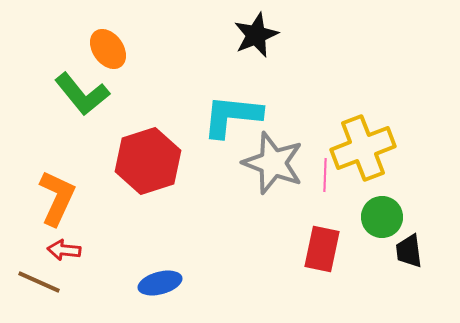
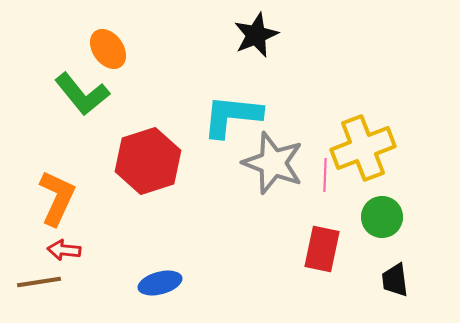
black trapezoid: moved 14 px left, 29 px down
brown line: rotated 33 degrees counterclockwise
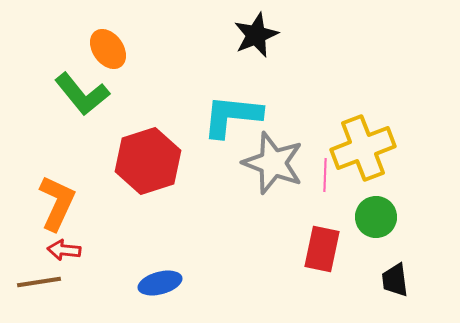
orange L-shape: moved 5 px down
green circle: moved 6 px left
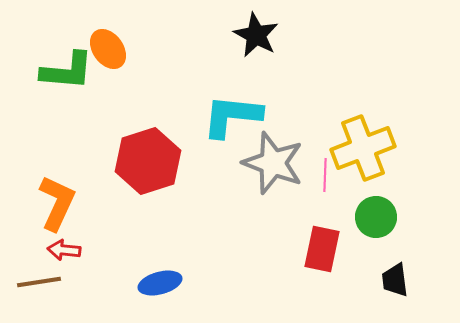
black star: rotated 21 degrees counterclockwise
green L-shape: moved 15 px left, 23 px up; rotated 46 degrees counterclockwise
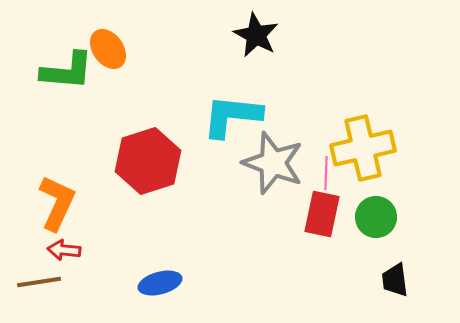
yellow cross: rotated 8 degrees clockwise
pink line: moved 1 px right, 2 px up
red rectangle: moved 35 px up
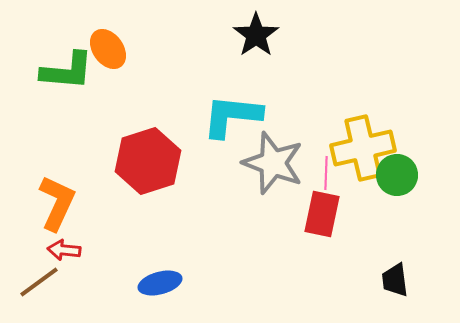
black star: rotated 9 degrees clockwise
green circle: moved 21 px right, 42 px up
brown line: rotated 27 degrees counterclockwise
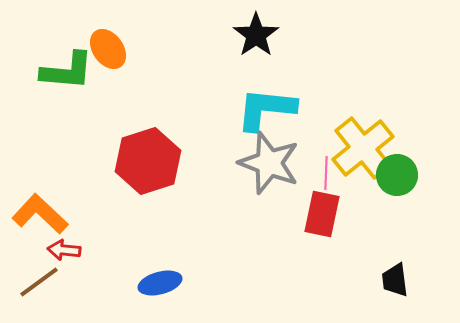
cyan L-shape: moved 34 px right, 7 px up
yellow cross: rotated 26 degrees counterclockwise
gray star: moved 4 px left
orange L-shape: moved 17 px left, 11 px down; rotated 72 degrees counterclockwise
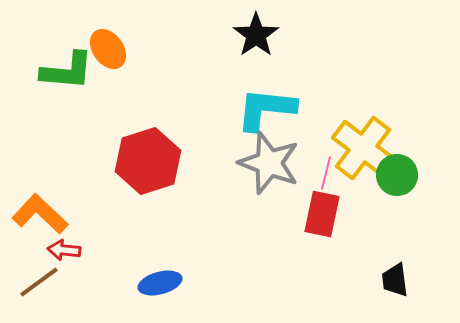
yellow cross: rotated 14 degrees counterclockwise
pink line: rotated 12 degrees clockwise
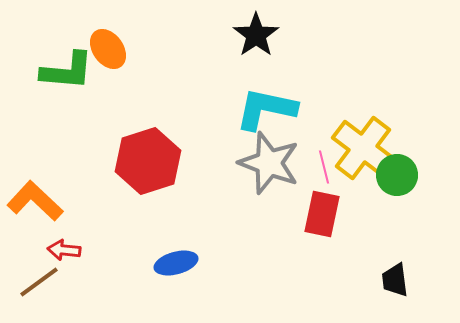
cyan L-shape: rotated 6 degrees clockwise
pink line: moved 2 px left, 6 px up; rotated 28 degrees counterclockwise
orange L-shape: moved 5 px left, 13 px up
blue ellipse: moved 16 px right, 20 px up
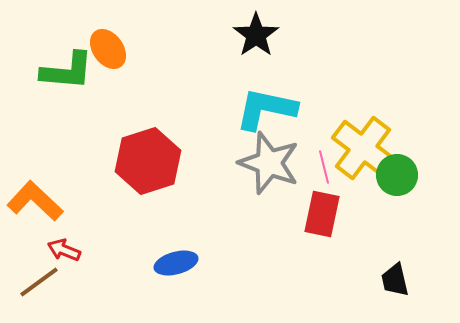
red arrow: rotated 16 degrees clockwise
black trapezoid: rotated 6 degrees counterclockwise
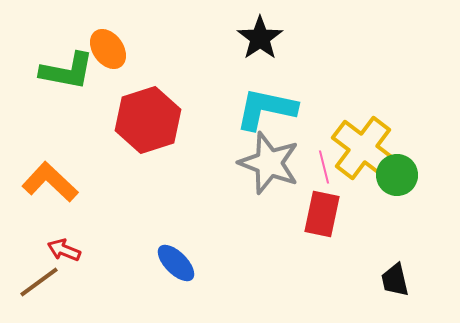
black star: moved 4 px right, 3 px down
green L-shape: rotated 6 degrees clockwise
red hexagon: moved 41 px up
orange L-shape: moved 15 px right, 19 px up
blue ellipse: rotated 60 degrees clockwise
